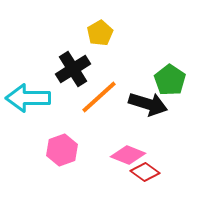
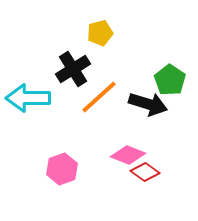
yellow pentagon: rotated 15 degrees clockwise
pink hexagon: moved 19 px down
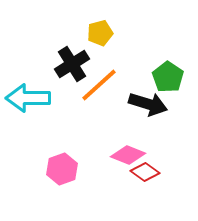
black cross: moved 1 px left, 5 px up
green pentagon: moved 2 px left, 3 px up
orange line: moved 12 px up
